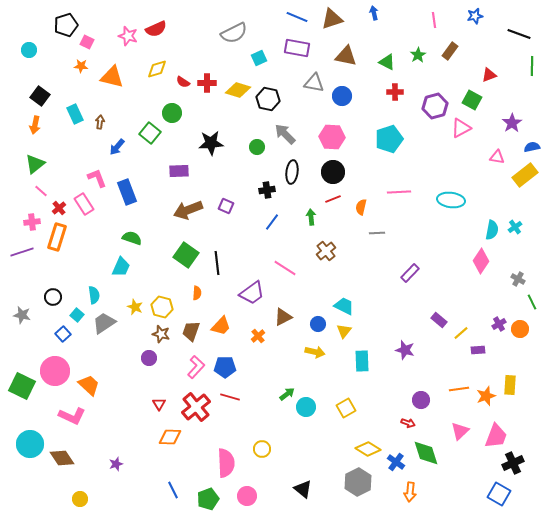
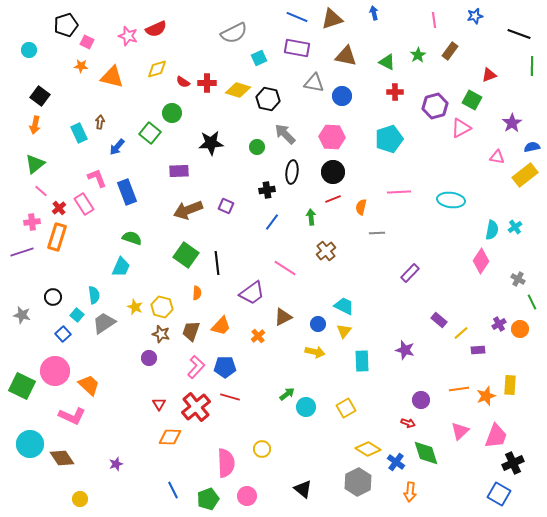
cyan rectangle at (75, 114): moved 4 px right, 19 px down
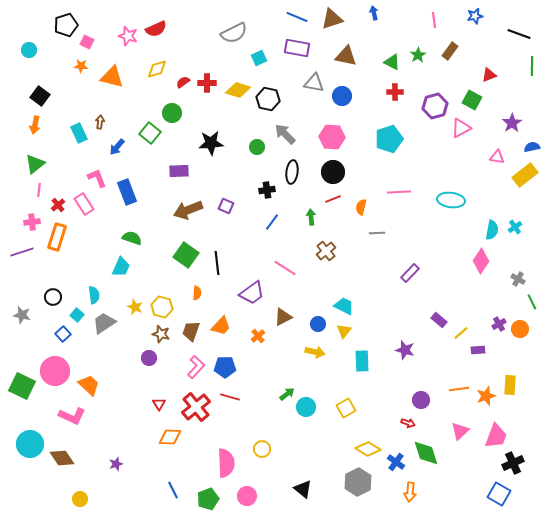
green triangle at (387, 62): moved 5 px right
red semicircle at (183, 82): rotated 112 degrees clockwise
pink line at (41, 191): moved 2 px left, 1 px up; rotated 56 degrees clockwise
red cross at (59, 208): moved 1 px left, 3 px up
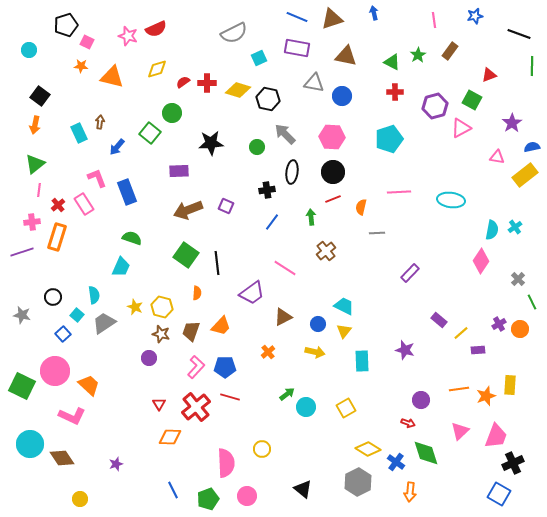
gray cross at (518, 279): rotated 16 degrees clockwise
orange cross at (258, 336): moved 10 px right, 16 px down
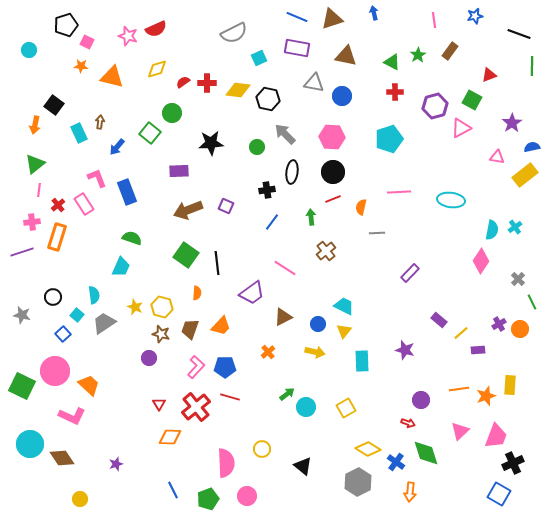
yellow diamond at (238, 90): rotated 10 degrees counterclockwise
black square at (40, 96): moved 14 px right, 9 px down
brown trapezoid at (191, 331): moved 1 px left, 2 px up
black triangle at (303, 489): moved 23 px up
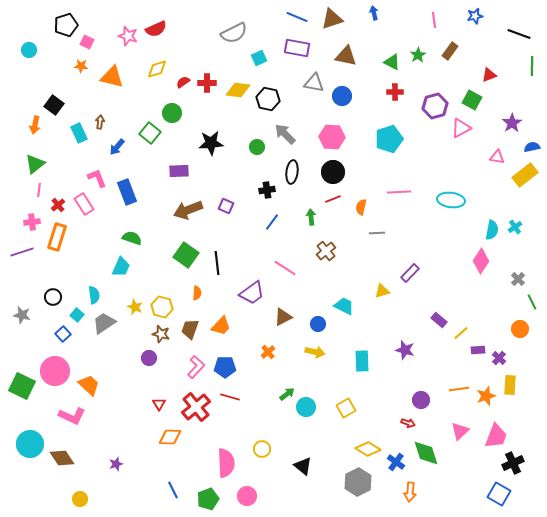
purple cross at (499, 324): moved 34 px down; rotated 16 degrees counterclockwise
yellow triangle at (344, 331): moved 38 px right, 40 px up; rotated 35 degrees clockwise
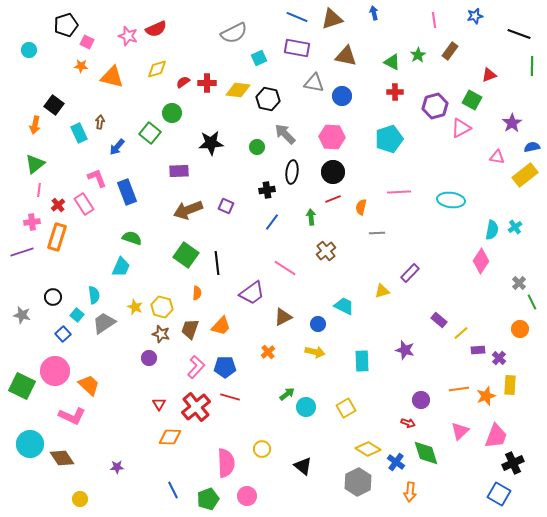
gray cross at (518, 279): moved 1 px right, 4 px down
purple star at (116, 464): moved 1 px right, 3 px down; rotated 16 degrees clockwise
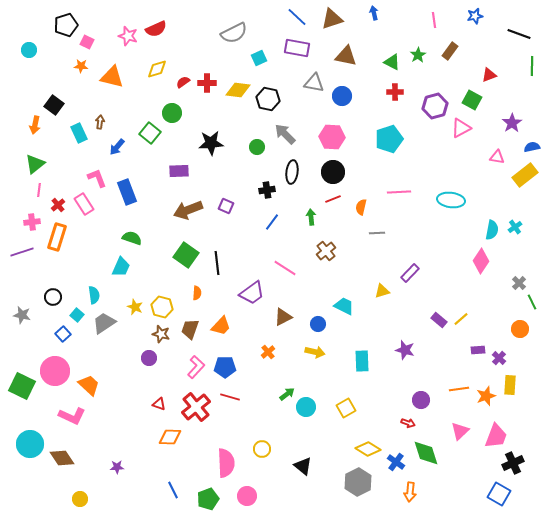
blue line at (297, 17): rotated 20 degrees clockwise
yellow line at (461, 333): moved 14 px up
red triangle at (159, 404): rotated 40 degrees counterclockwise
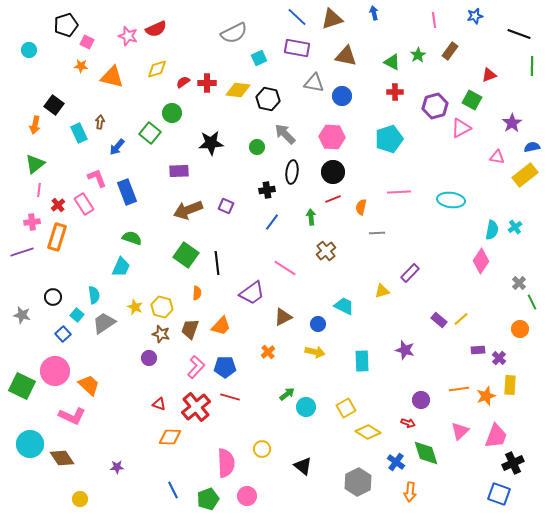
yellow diamond at (368, 449): moved 17 px up
blue square at (499, 494): rotated 10 degrees counterclockwise
